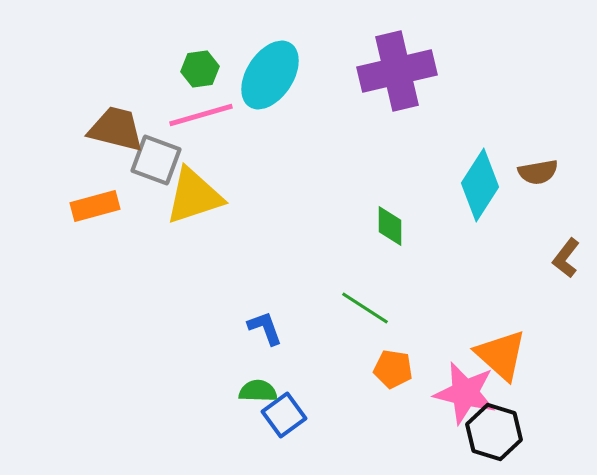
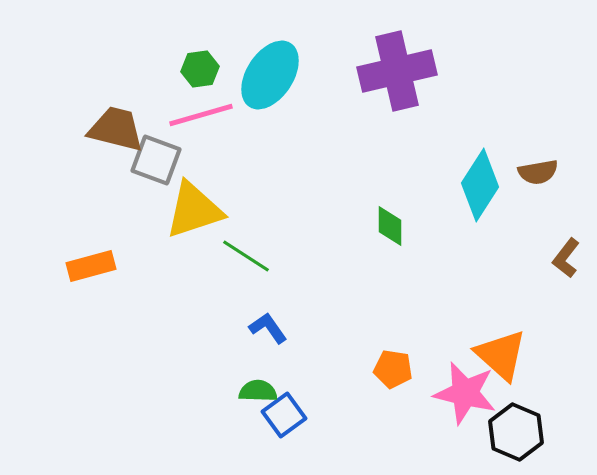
yellow triangle: moved 14 px down
orange rectangle: moved 4 px left, 60 px down
green line: moved 119 px left, 52 px up
blue L-shape: moved 3 px right; rotated 15 degrees counterclockwise
black hexagon: moved 22 px right; rotated 6 degrees clockwise
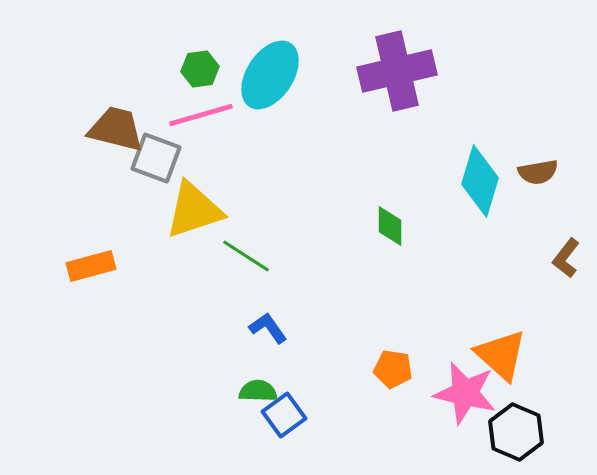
gray square: moved 2 px up
cyan diamond: moved 4 px up; rotated 16 degrees counterclockwise
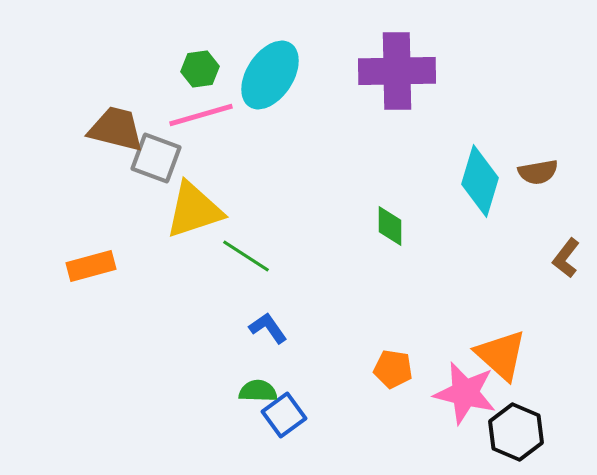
purple cross: rotated 12 degrees clockwise
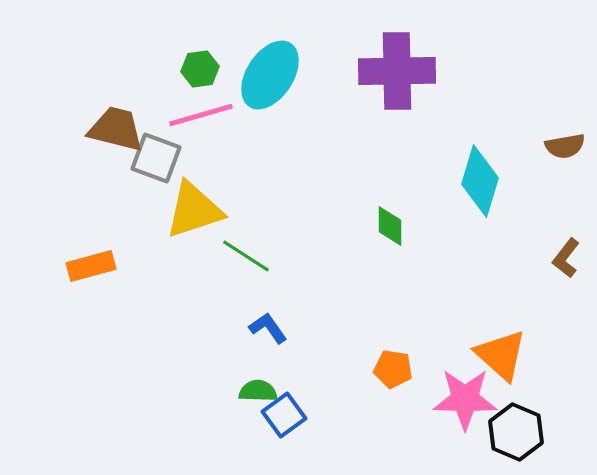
brown semicircle: moved 27 px right, 26 px up
pink star: moved 6 px down; rotated 12 degrees counterclockwise
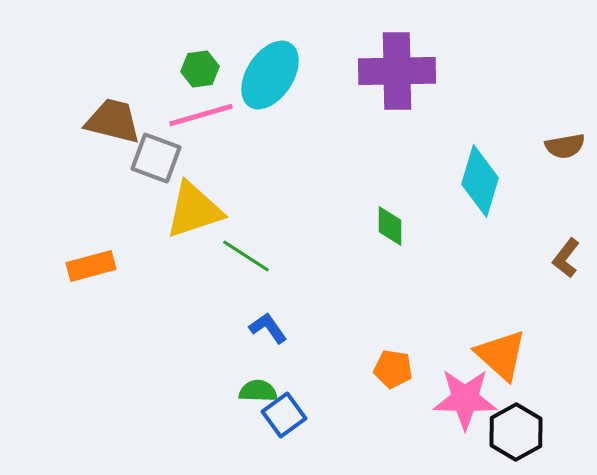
brown trapezoid: moved 3 px left, 8 px up
black hexagon: rotated 8 degrees clockwise
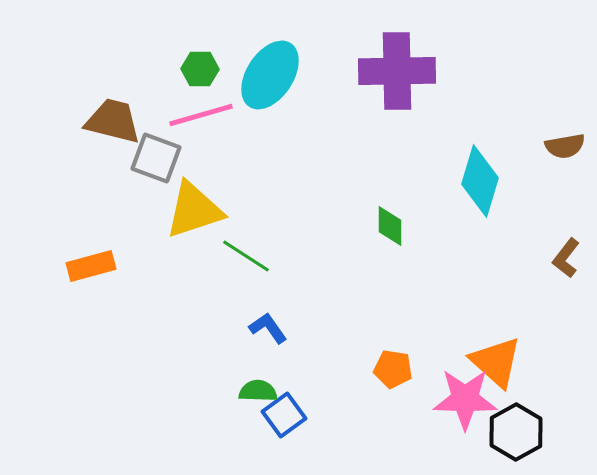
green hexagon: rotated 9 degrees clockwise
orange triangle: moved 5 px left, 7 px down
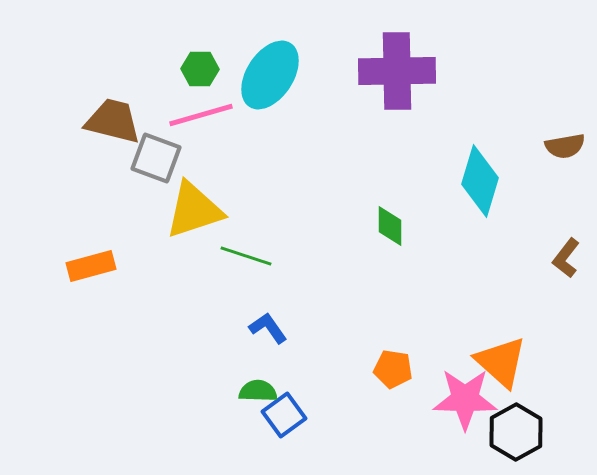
green line: rotated 15 degrees counterclockwise
orange triangle: moved 5 px right
